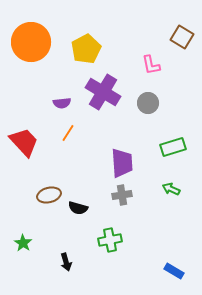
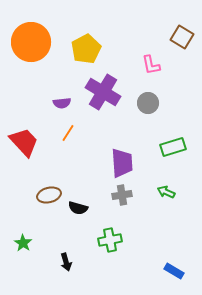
green arrow: moved 5 px left, 3 px down
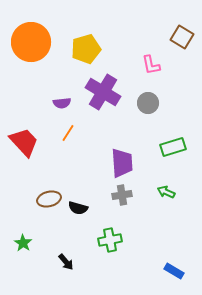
yellow pentagon: rotated 12 degrees clockwise
brown ellipse: moved 4 px down
black arrow: rotated 24 degrees counterclockwise
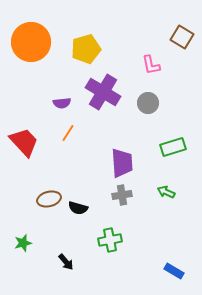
green star: rotated 24 degrees clockwise
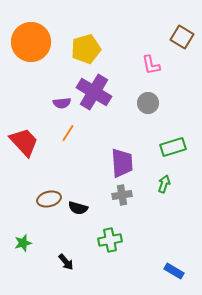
purple cross: moved 9 px left
green arrow: moved 2 px left, 8 px up; rotated 84 degrees clockwise
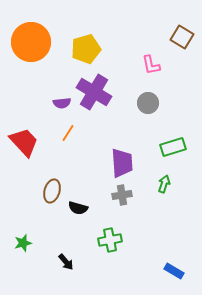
brown ellipse: moved 3 px right, 8 px up; rotated 60 degrees counterclockwise
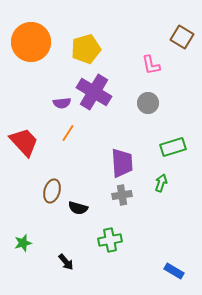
green arrow: moved 3 px left, 1 px up
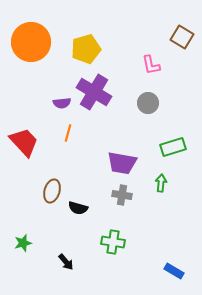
orange line: rotated 18 degrees counterclockwise
purple trapezoid: rotated 104 degrees clockwise
green arrow: rotated 12 degrees counterclockwise
gray cross: rotated 18 degrees clockwise
green cross: moved 3 px right, 2 px down; rotated 20 degrees clockwise
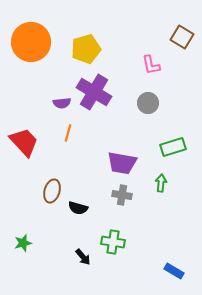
black arrow: moved 17 px right, 5 px up
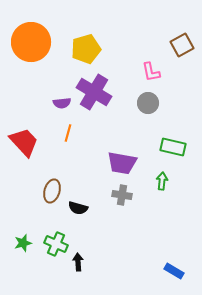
brown square: moved 8 px down; rotated 30 degrees clockwise
pink L-shape: moved 7 px down
green rectangle: rotated 30 degrees clockwise
green arrow: moved 1 px right, 2 px up
green cross: moved 57 px left, 2 px down; rotated 15 degrees clockwise
black arrow: moved 5 px left, 5 px down; rotated 144 degrees counterclockwise
